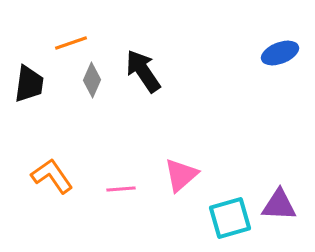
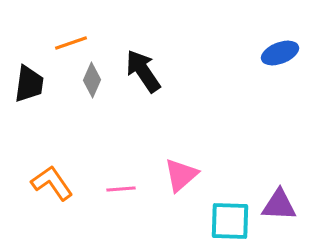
orange L-shape: moved 7 px down
cyan square: moved 3 px down; rotated 18 degrees clockwise
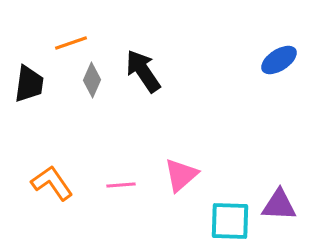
blue ellipse: moved 1 px left, 7 px down; rotated 12 degrees counterclockwise
pink line: moved 4 px up
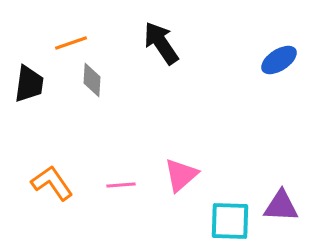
black arrow: moved 18 px right, 28 px up
gray diamond: rotated 20 degrees counterclockwise
purple triangle: moved 2 px right, 1 px down
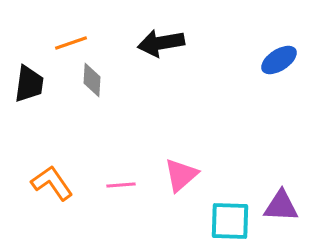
black arrow: rotated 66 degrees counterclockwise
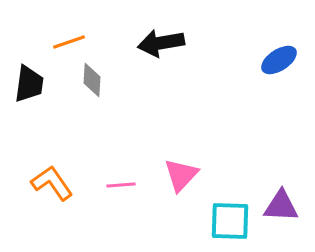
orange line: moved 2 px left, 1 px up
pink triangle: rotated 6 degrees counterclockwise
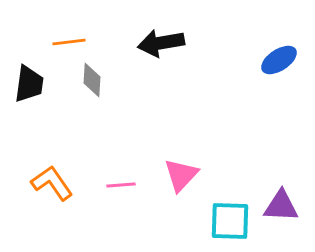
orange line: rotated 12 degrees clockwise
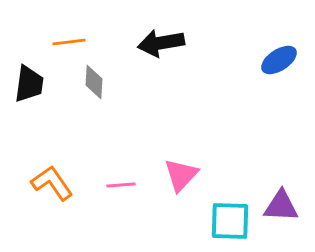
gray diamond: moved 2 px right, 2 px down
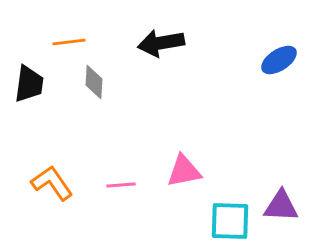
pink triangle: moved 3 px right, 4 px up; rotated 36 degrees clockwise
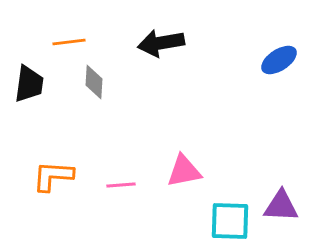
orange L-shape: moved 1 px right, 7 px up; rotated 51 degrees counterclockwise
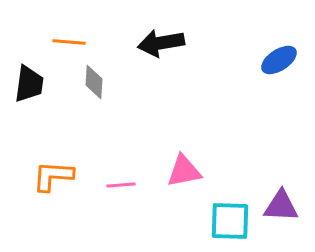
orange line: rotated 12 degrees clockwise
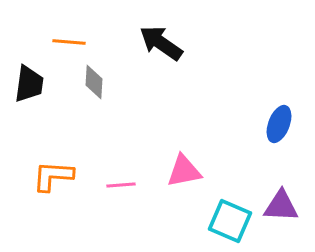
black arrow: rotated 45 degrees clockwise
blue ellipse: moved 64 px down; rotated 36 degrees counterclockwise
cyan square: rotated 21 degrees clockwise
